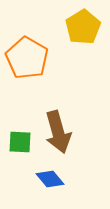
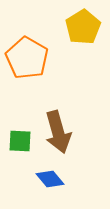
green square: moved 1 px up
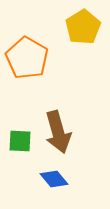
blue diamond: moved 4 px right
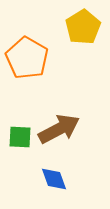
brown arrow: moved 1 px right, 3 px up; rotated 102 degrees counterclockwise
green square: moved 4 px up
blue diamond: rotated 20 degrees clockwise
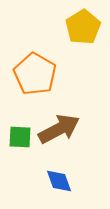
orange pentagon: moved 8 px right, 16 px down
blue diamond: moved 5 px right, 2 px down
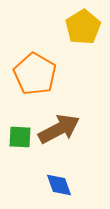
blue diamond: moved 4 px down
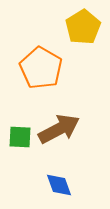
orange pentagon: moved 6 px right, 6 px up
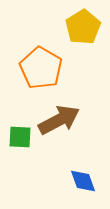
brown arrow: moved 9 px up
blue diamond: moved 24 px right, 4 px up
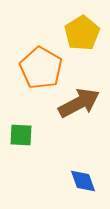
yellow pentagon: moved 1 px left, 6 px down
brown arrow: moved 20 px right, 17 px up
green square: moved 1 px right, 2 px up
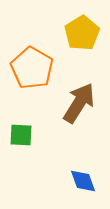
orange pentagon: moved 9 px left
brown arrow: rotated 30 degrees counterclockwise
